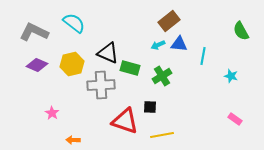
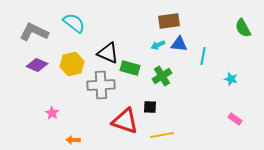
brown rectangle: rotated 30 degrees clockwise
green semicircle: moved 2 px right, 3 px up
cyan star: moved 3 px down
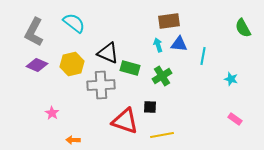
gray L-shape: rotated 88 degrees counterclockwise
cyan arrow: rotated 96 degrees clockwise
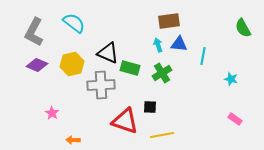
green cross: moved 3 px up
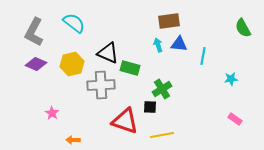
purple diamond: moved 1 px left, 1 px up
green cross: moved 16 px down
cyan star: rotated 24 degrees counterclockwise
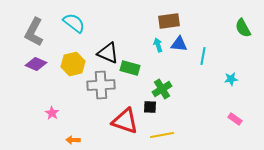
yellow hexagon: moved 1 px right
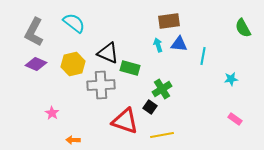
black square: rotated 32 degrees clockwise
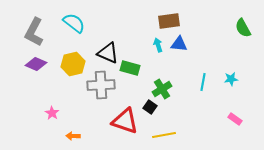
cyan line: moved 26 px down
yellow line: moved 2 px right
orange arrow: moved 4 px up
